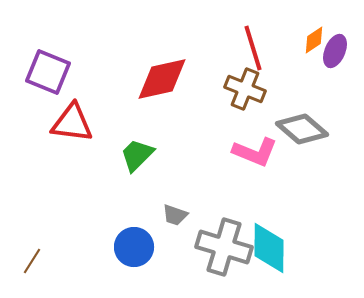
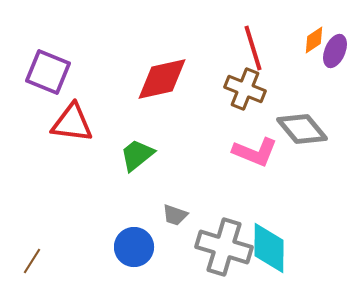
gray diamond: rotated 9 degrees clockwise
green trapezoid: rotated 6 degrees clockwise
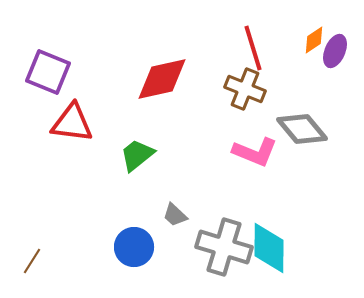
gray trapezoid: rotated 24 degrees clockwise
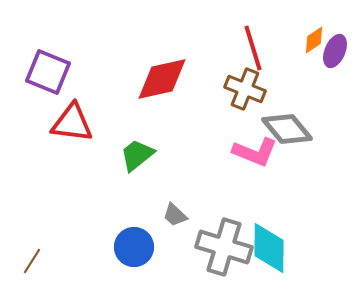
gray diamond: moved 15 px left
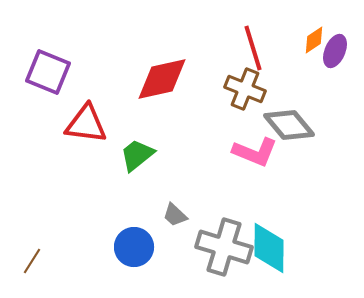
red triangle: moved 14 px right, 1 px down
gray diamond: moved 2 px right, 4 px up
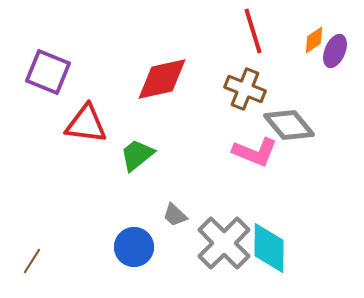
red line: moved 17 px up
gray cross: moved 4 px up; rotated 28 degrees clockwise
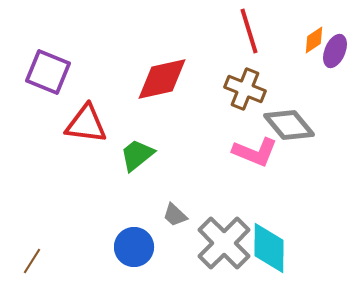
red line: moved 4 px left
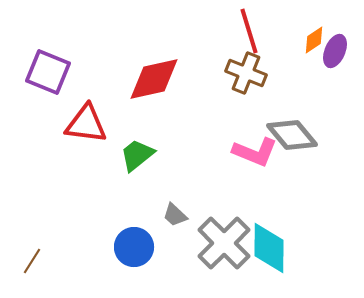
red diamond: moved 8 px left
brown cross: moved 1 px right, 16 px up
gray diamond: moved 3 px right, 10 px down
